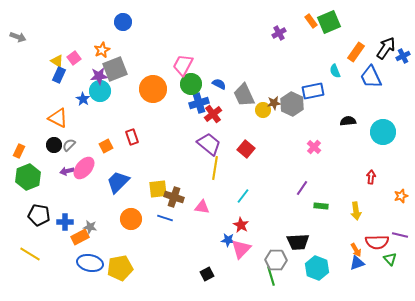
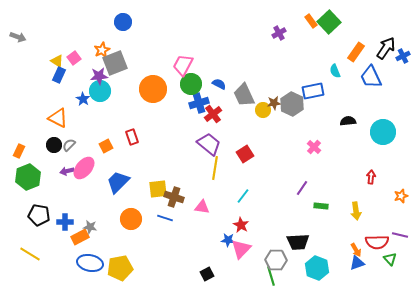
green square at (329, 22): rotated 20 degrees counterclockwise
gray square at (115, 69): moved 6 px up
red square at (246, 149): moved 1 px left, 5 px down; rotated 18 degrees clockwise
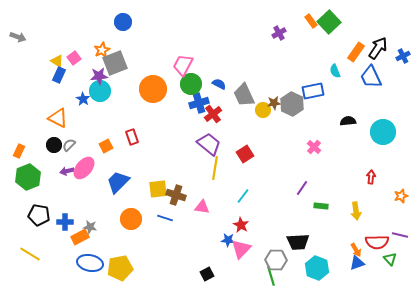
black arrow at (386, 48): moved 8 px left
brown cross at (174, 197): moved 2 px right, 2 px up
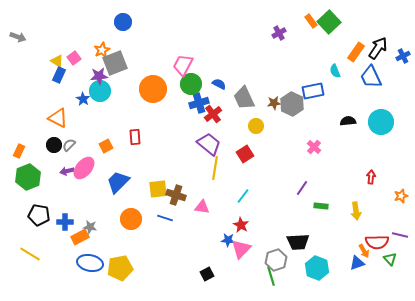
gray trapezoid at (244, 95): moved 3 px down
yellow circle at (263, 110): moved 7 px left, 16 px down
cyan circle at (383, 132): moved 2 px left, 10 px up
red rectangle at (132, 137): moved 3 px right; rotated 14 degrees clockwise
orange arrow at (356, 250): moved 8 px right, 1 px down
gray hexagon at (276, 260): rotated 20 degrees counterclockwise
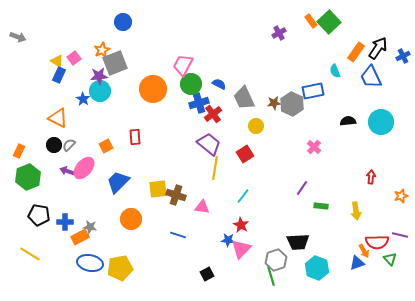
purple arrow at (67, 171): rotated 32 degrees clockwise
blue line at (165, 218): moved 13 px right, 17 px down
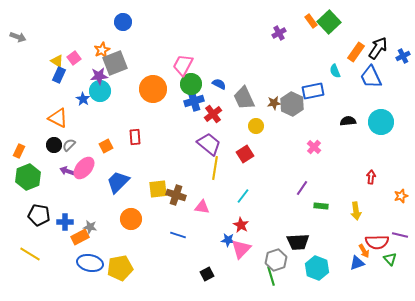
blue cross at (199, 103): moved 5 px left, 2 px up
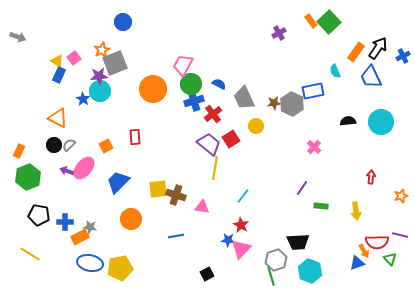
red square at (245, 154): moved 14 px left, 15 px up
blue line at (178, 235): moved 2 px left, 1 px down; rotated 28 degrees counterclockwise
cyan hexagon at (317, 268): moved 7 px left, 3 px down
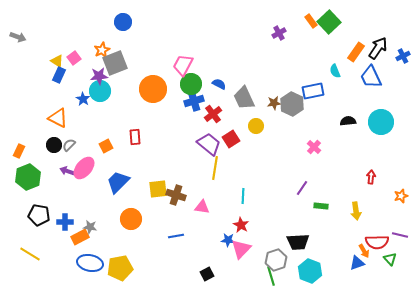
cyan line at (243, 196): rotated 35 degrees counterclockwise
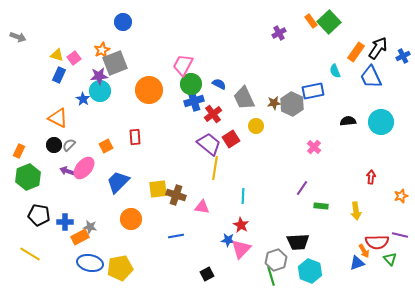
yellow triangle at (57, 61): moved 6 px up; rotated 16 degrees counterclockwise
orange circle at (153, 89): moved 4 px left, 1 px down
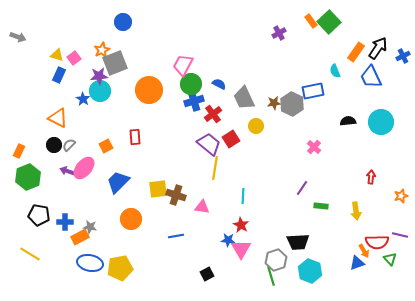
pink triangle at (241, 249): rotated 15 degrees counterclockwise
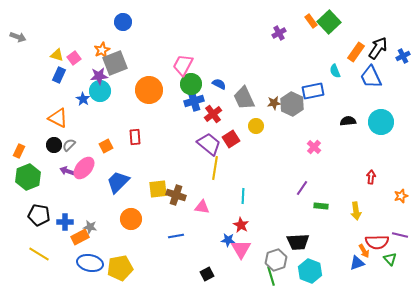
yellow line at (30, 254): moved 9 px right
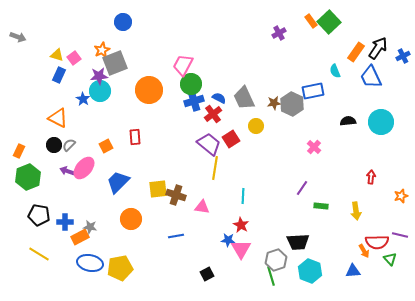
blue semicircle at (219, 84): moved 14 px down
blue triangle at (357, 263): moved 4 px left, 8 px down; rotated 14 degrees clockwise
